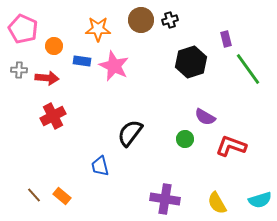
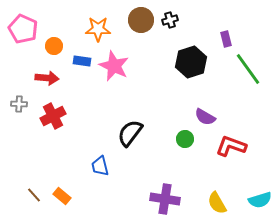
gray cross: moved 34 px down
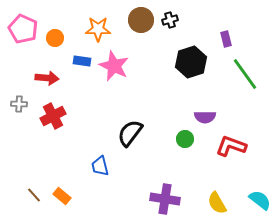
orange circle: moved 1 px right, 8 px up
green line: moved 3 px left, 5 px down
purple semicircle: rotated 30 degrees counterclockwise
cyan semicircle: rotated 125 degrees counterclockwise
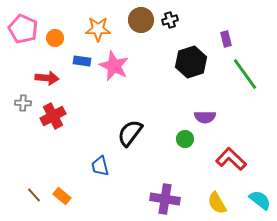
gray cross: moved 4 px right, 1 px up
red L-shape: moved 13 px down; rotated 24 degrees clockwise
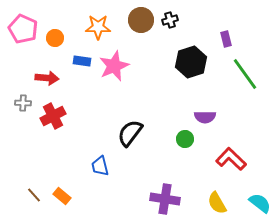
orange star: moved 2 px up
pink star: rotated 24 degrees clockwise
cyan semicircle: moved 3 px down
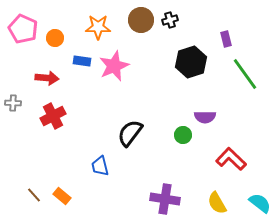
gray cross: moved 10 px left
green circle: moved 2 px left, 4 px up
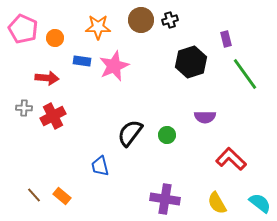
gray cross: moved 11 px right, 5 px down
green circle: moved 16 px left
